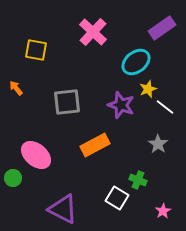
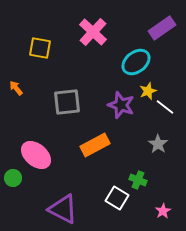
yellow square: moved 4 px right, 2 px up
yellow star: moved 2 px down
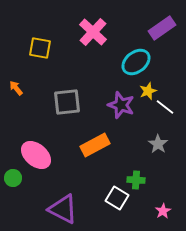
green cross: moved 2 px left; rotated 18 degrees counterclockwise
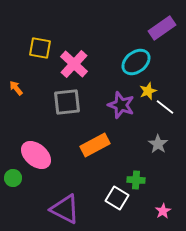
pink cross: moved 19 px left, 32 px down
purple triangle: moved 2 px right
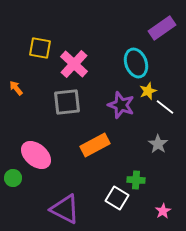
cyan ellipse: moved 1 px down; rotated 72 degrees counterclockwise
